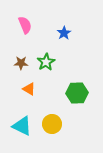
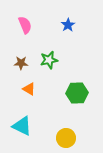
blue star: moved 4 px right, 8 px up
green star: moved 3 px right, 2 px up; rotated 18 degrees clockwise
yellow circle: moved 14 px right, 14 px down
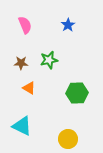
orange triangle: moved 1 px up
yellow circle: moved 2 px right, 1 px down
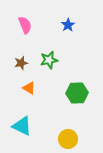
brown star: rotated 16 degrees counterclockwise
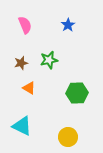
yellow circle: moved 2 px up
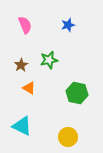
blue star: rotated 16 degrees clockwise
brown star: moved 2 px down; rotated 16 degrees counterclockwise
green hexagon: rotated 15 degrees clockwise
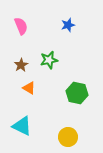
pink semicircle: moved 4 px left, 1 px down
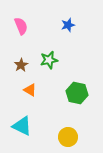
orange triangle: moved 1 px right, 2 px down
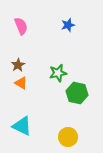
green star: moved 9 px right, 13 px down
brown star: moved 3 px left
orange triangle: moved 9 px left, 7 px up
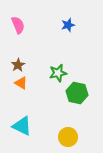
pink semicircle: moved 3 px left, 1 px up
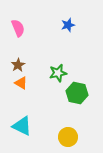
pink semicircle: moved 3 px down
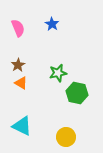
blue star: moved 16 px left, 1 px up; rotated 24 degrees counterclockwise
yellow circle: moved 2 px left
